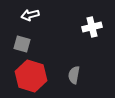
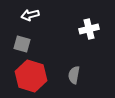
white cross: moved 3 px left, 2 px down
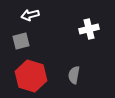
gray square: moved 1 px left, 3 px up; rotated 30 degrees counterclockwise
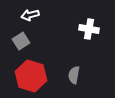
white cross: rotated 24 degrees clockwise
gray square: rotated 18 degrees counterclockwise
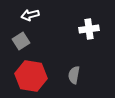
white cross: rotated 18 degrees counterclockwise
red hexagon: rotated 8 degrees counterclockwise
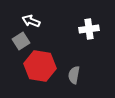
white arrow: moved 1 px right, 6 px down; rotated 36 degrees clockwise
red hexagon: moved 9 px right, 10 px up
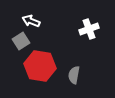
white cross: rotated 12 degrees counterclockwise
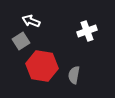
white cross: moved 2 px left, 2 px down
red hexagon: moved 2 px right
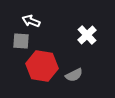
white cross: moved 4 px down; rotated 24 degrees counterclockwise
gray square: rotated 36 degrees clockwise
gray semicircle: rotated 126 degrees counterclockwise
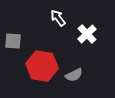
white arrow: moved 27 px right, 3 px up; rotated 30 degrees clockwise
white cross: moved 1 px up
gray square: moved 8 px left
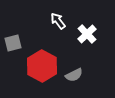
white arrow: moved 3 px down
gray square: moved 2 px down; rotated 18 degrees counterclockwise
red hexagon: rotated 20 degrees clockwise
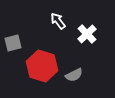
red hexagon: rotated 12 degrees counterclockwise
